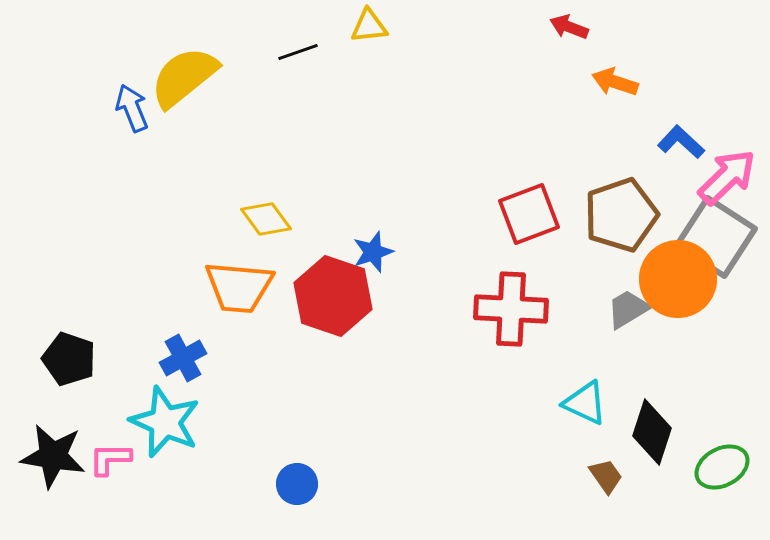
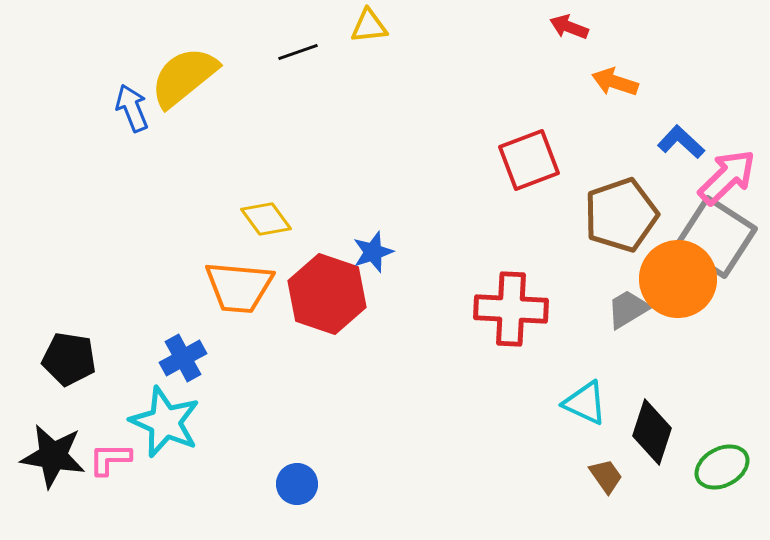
red square: moved 54 px up
red hexagon: moved 6 px left, 2 px up
black pentagon: rotated 10 degrees counterclockwise
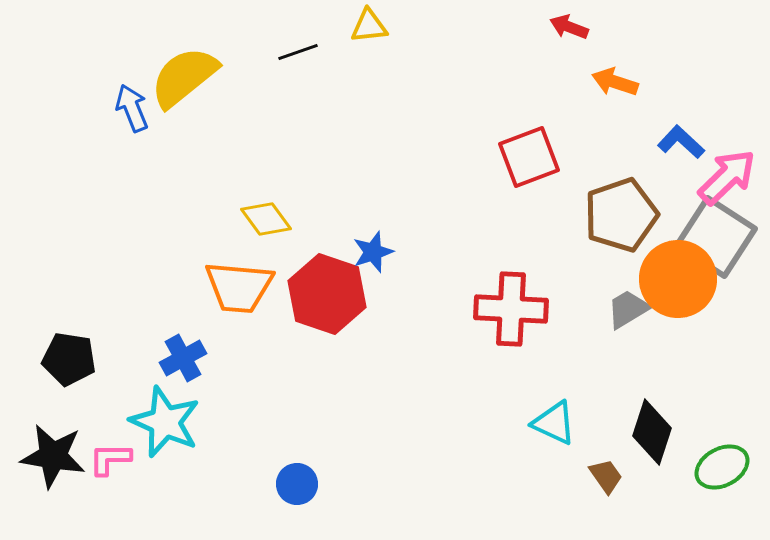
red square: moved 3 px up
cyan triangle: moved 31 px left, 20 px down
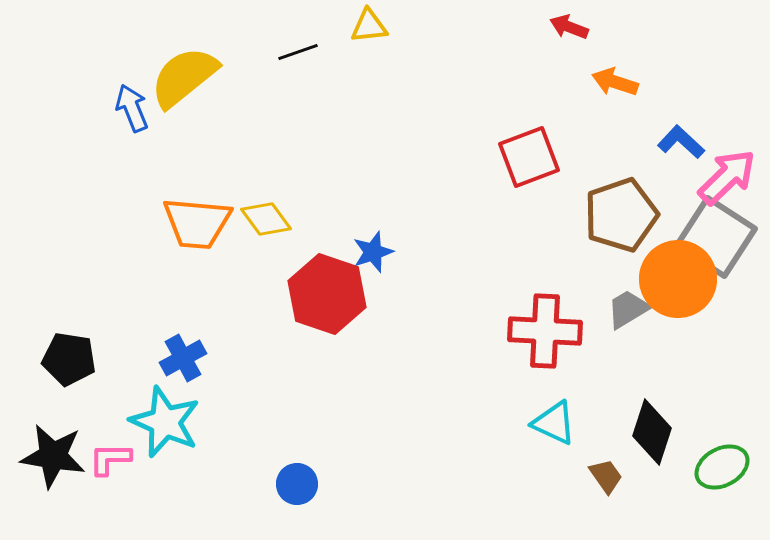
orange trapezoid: moved 42 px left, 64 px up
red cross: moved 34 px right, 22 px down
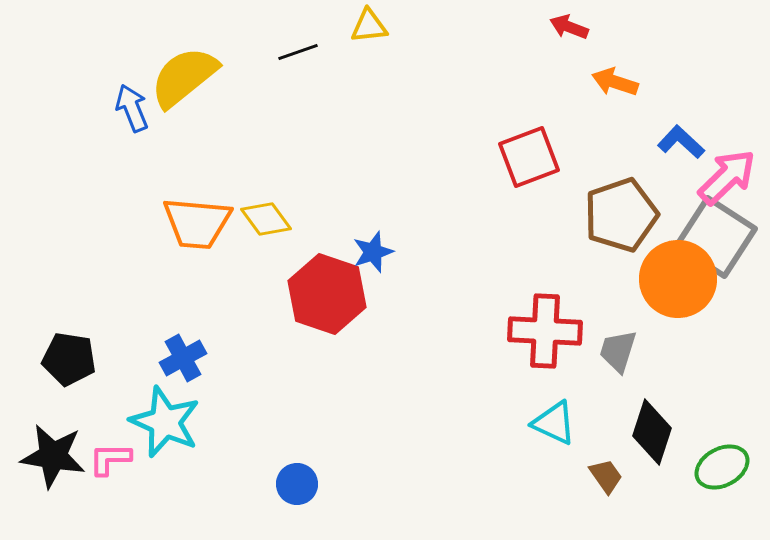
gray trapezoid: moved 10 px left, 42 px down; rotated 42 degrees counterclockwise
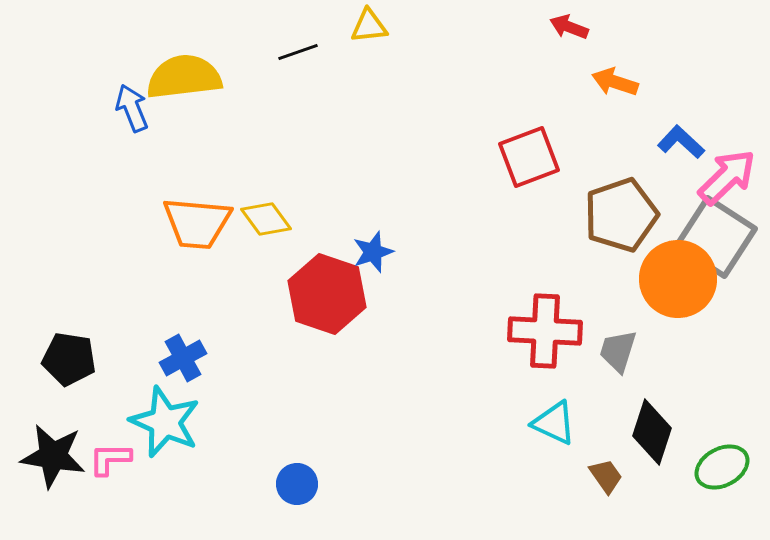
yellow semicircle: rotated 32 degrees clockwise
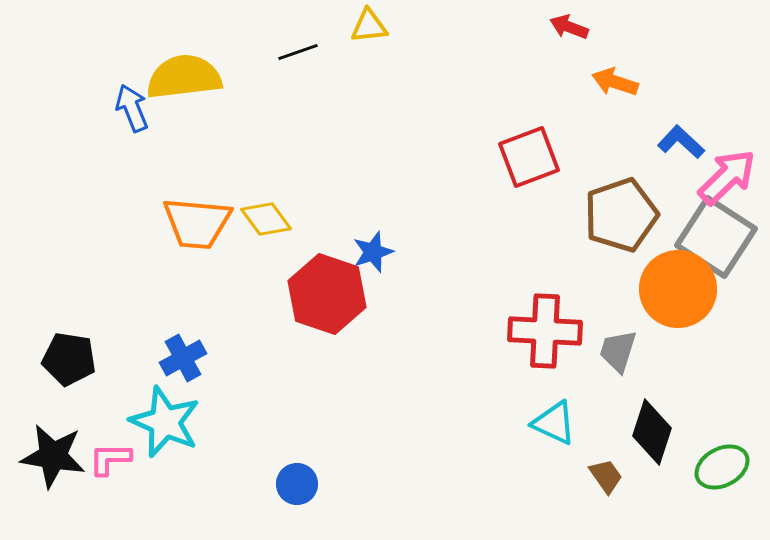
orange circle: moved 10 px down
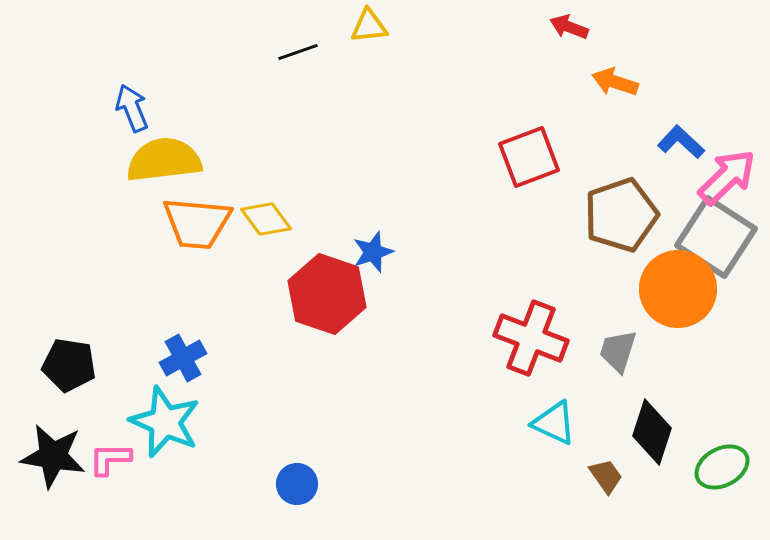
yellow semicircle: moved 20 px left, 83 px down
red cross: moved 14 px left, 7 px down; rotated 18 degrees clockwise
black pentagon: moved 6 px down
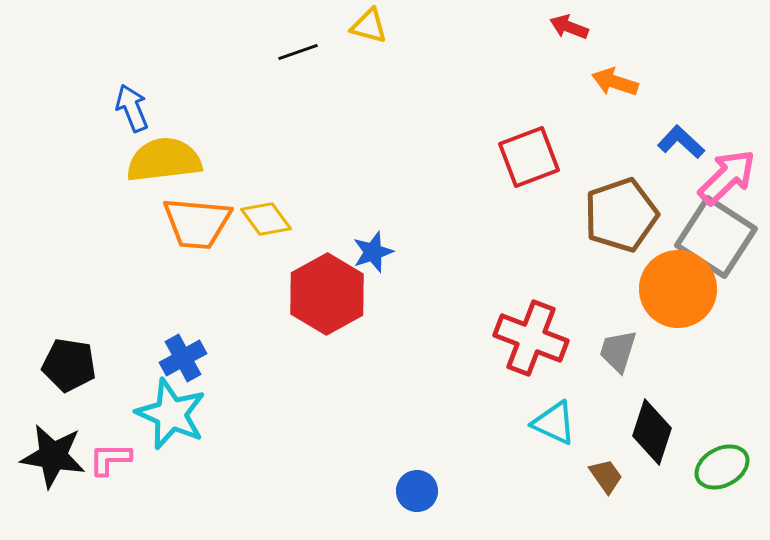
yellow triangle: rotated 21 degrees clockwise
red hexagon: rotated 12 degrees clockwise
cyan star: moved 6 px right, 8 px up
blue circle: moved 120 px right, 7 px down
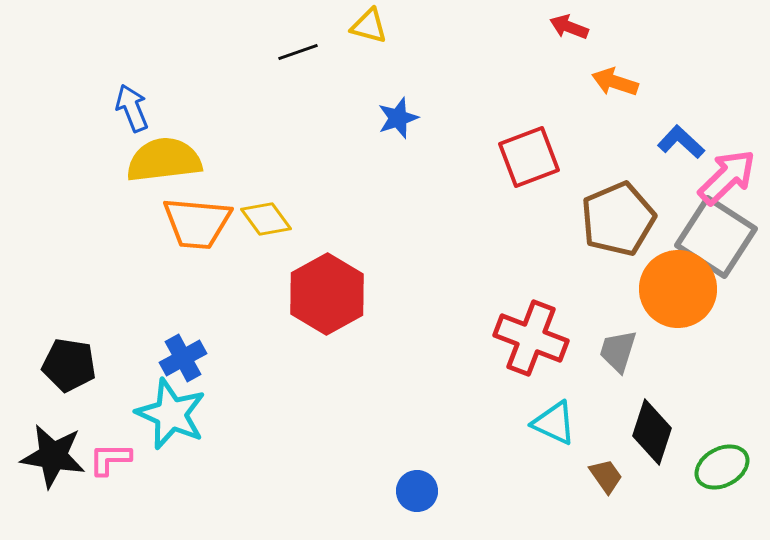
brown pentagon: moved 3 px left, 4 px down; rotated 4 degrees counterclockwise
blue star: moved 25 px right, 134 px up
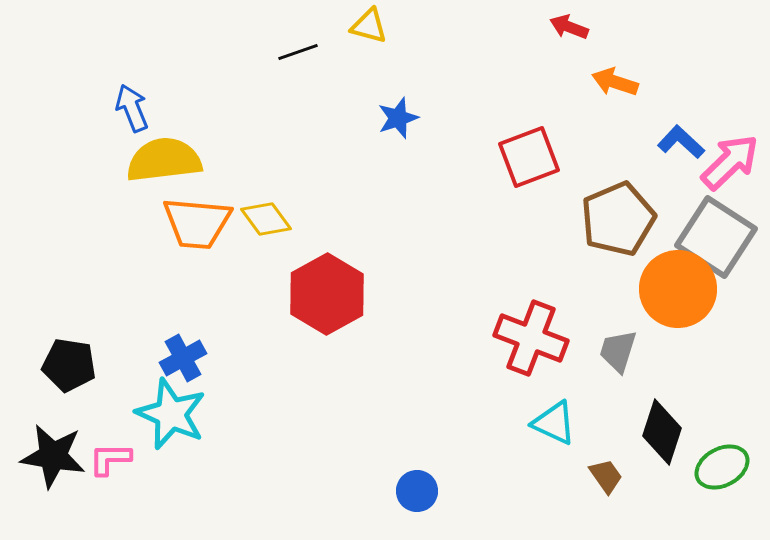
pink arrow: moved 3 px right, 15 px up
black diamond: moved 10 px right
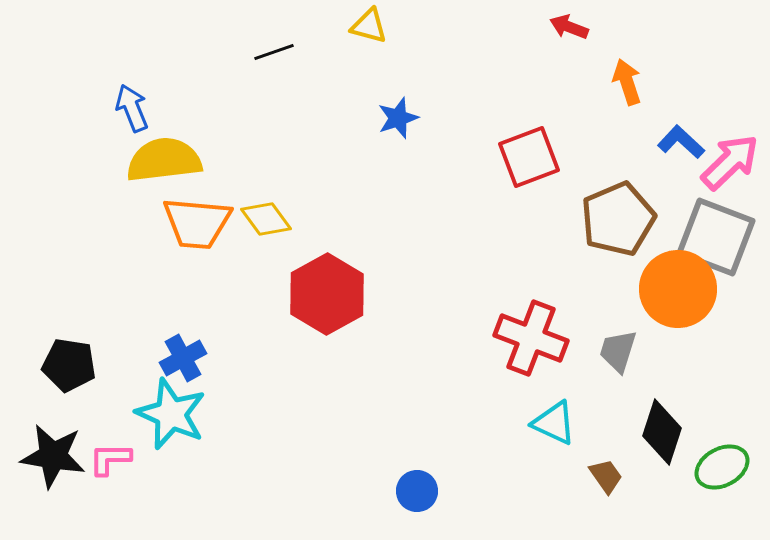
black line: moved 24 px left
orange arrow: moved 12 px right; rotated 54 degrees clockwise
gray square: rotated 12 degrees counterclockwise
